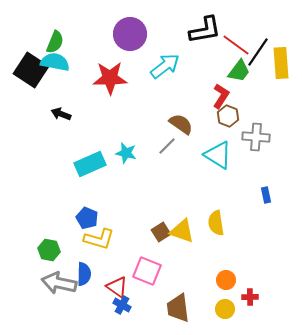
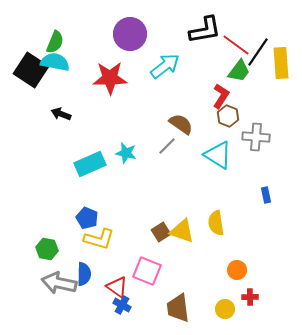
green hexagon: moved 2 px left, 1 px up
orange circle: moved 11 px right, 10 px up
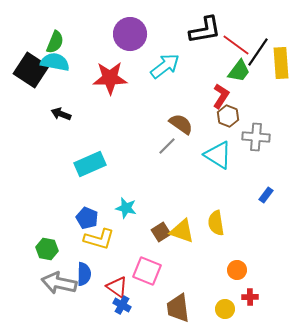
cyan star: moved 55 px down
blue rectangle: rotated 49 degrees clockwise
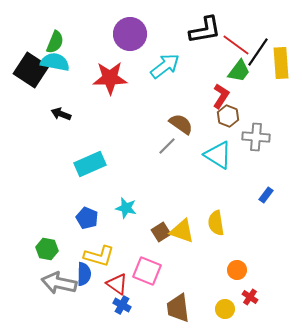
yellow L-shape: moved 17 px down
red triangle: moved 3 px up
red cross: rotated 35 degrees clockwise
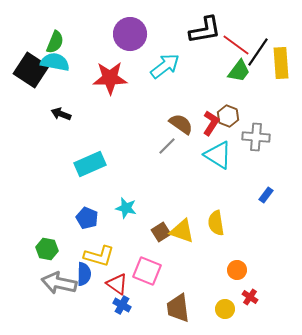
red L-shape: moved 10 px left, 27 px down
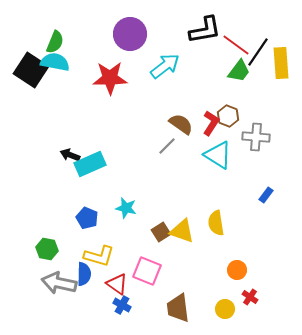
black arrow: moved 9 px right, 41 px down
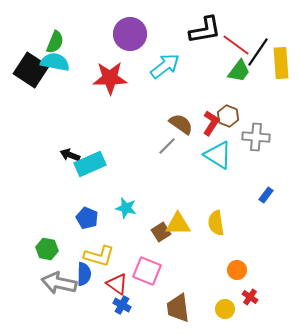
yellow triangle: moved 4 px left, 7 px up; rotated 20 degrees counterclockwise
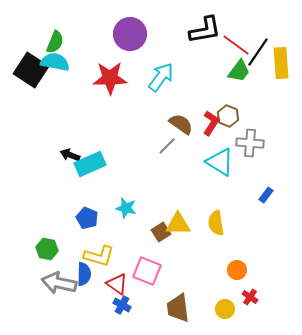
cyan arrow: moved 4 px left, 11 px down; rotated 16 degrees counterclockwise
gray cross: moved 6 px left, 6 px down
cyan triangle: moved 2 px right, 7 px down
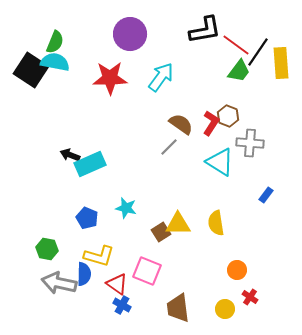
gray line: moved 2 px right, 1 px down
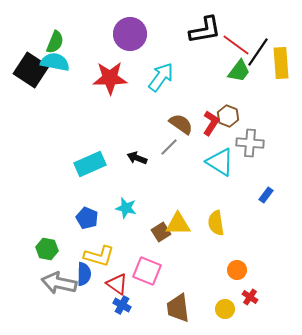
black arrow: moved 67 px right, 3 px down
